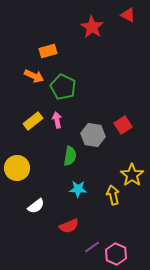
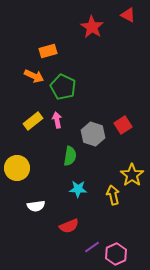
gray hexagon: moved 1 px up; rotated 10 degrees clockwise
white semicircle: rotated 30 degrees clockwise
pink hexagon: rotated 10 degrees clockwise
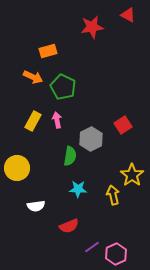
red star: rotated 30 degrees clockwise
orange arrow: moved 1 px left, 1 px down
yellow rectangle: rotated 24 degrees counterclockwise
gray hexagon: moved 2 px left, 5 px down; rotated 15 degrees clockwise
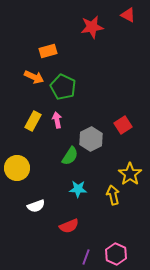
orange arrow: moved 1 px right
green semicircle: rotated 24 degrees clockwise
yellow star: moved 2 px left, 1 px up
white semicircle: rotated 12 degrees counterclockwise
purple line: moved 6 px left, 10 px down; rotated 35 degrees counterclockwise
pink hexagon: rotated 10 degrees counterclockwise
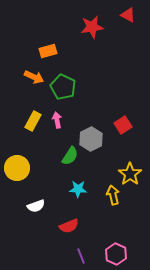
purple line: moved 5 px left, 1 px up; rotated 42 degrees counterclockwise
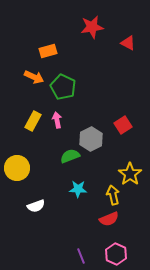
red triangle: moved 28 px down
green semicircle: rotated 144 degrees counterclockwise
red semicircle: moved 40 px right, 7 px up
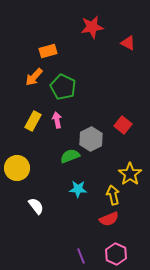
orange arrow: rotated 108 degrees clockwise
red square: rotated 18 degrees counterclockwise
white semicircle: rotated 108 degrees counterclockwise
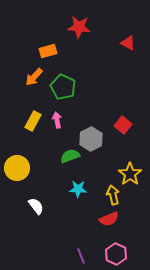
red star: moved 13 px left; rotated 15 degrees clockwise
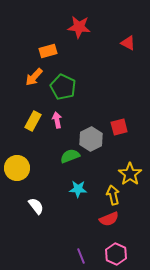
red square: moved 4 px left, 2 px down; rotated 36 degrees clockwise
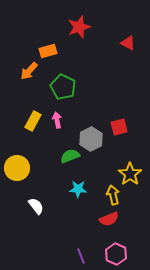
red star: rotated 25 degrees counterclockwise
orange arrow: moved 5 px left, 6 px up
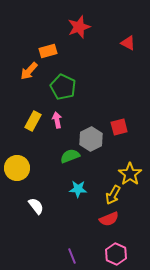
yellow arrow: rotated 138 degrees counterclockwise
purple line: moved 9 px left
